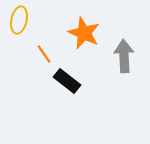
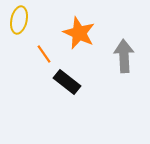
orange star: moved 5 px left
black rectangle: moved 1 px down
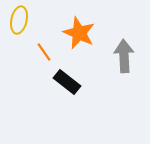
orange line: moved 2 px up
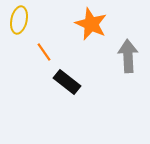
orange star: moved 12 px right, 9 px up
gray arrow: moved 4 px right
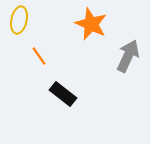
orange line: moved 5 px left, 4 px down
gray arrow: rotated 28 degrees clockwise
black rectangle: moved 4 px left, 12 px down
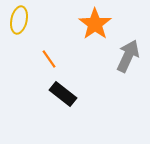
orange star: moved 4 px right; rotated 12 degrees clockwise
orange line: moved 10 px right, 3 px down
